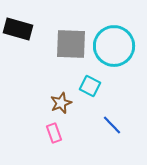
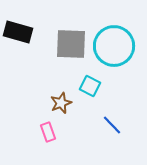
black rectangle: moved 3 px down
pink rectangle: moved 6 px left, 1 px up
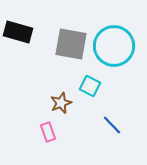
gray square: rotated 8 degrees clockwise
